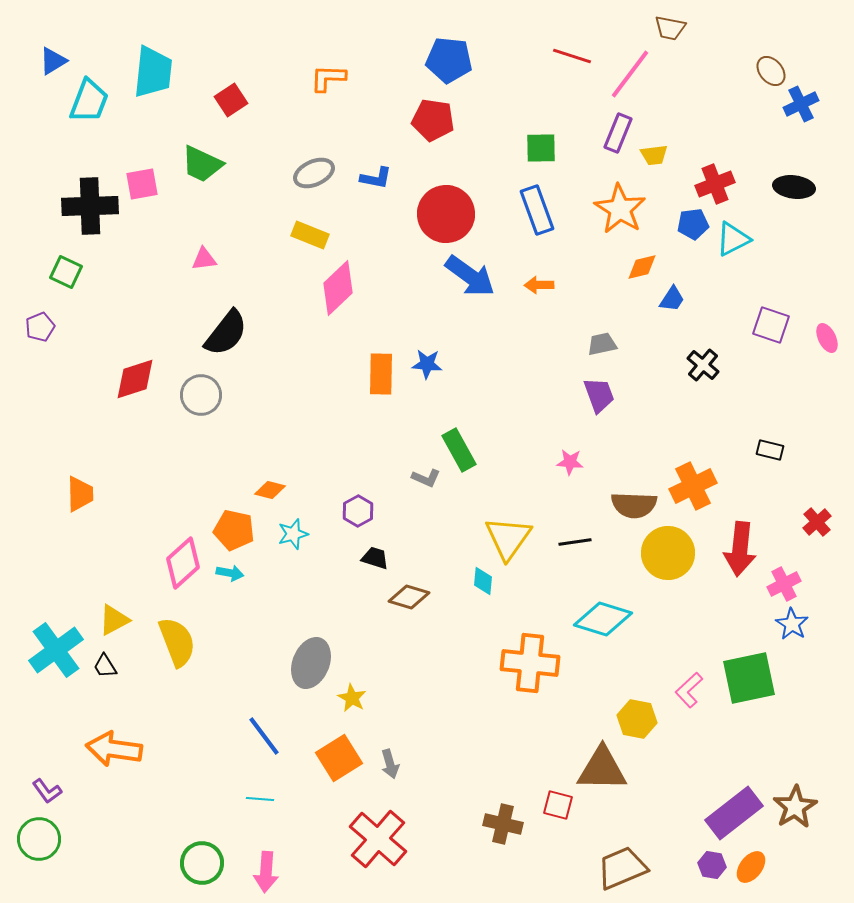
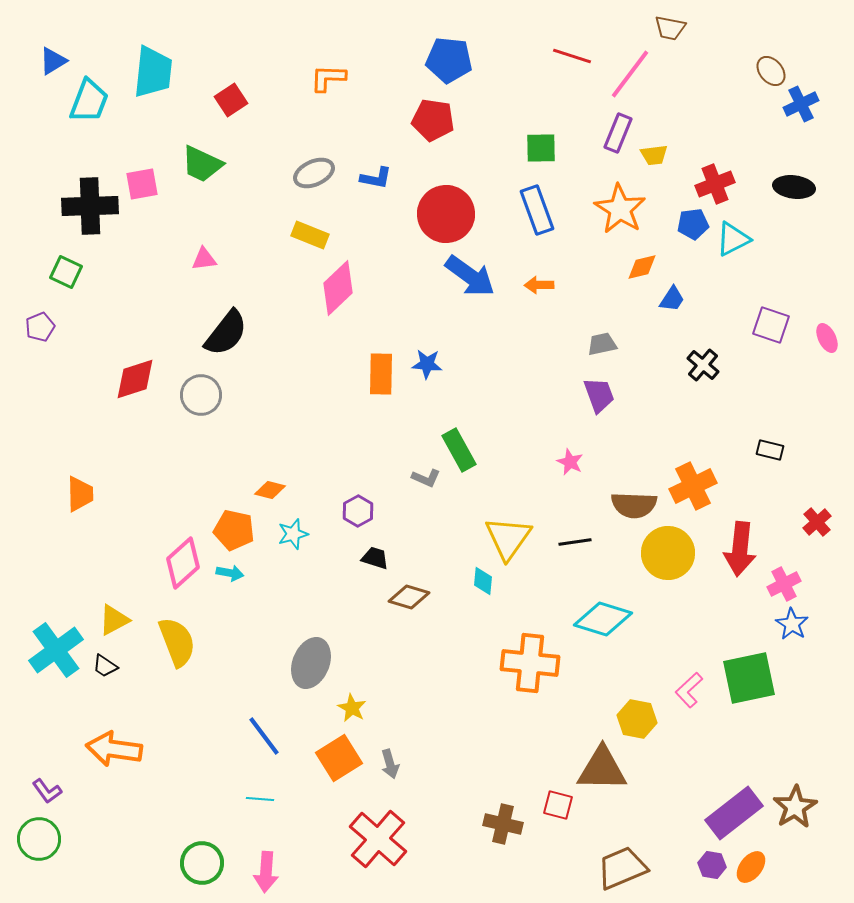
pink star at (570, 462): rotated 20 degrees clockwise
black trapezoid at (105, 666): rotated 24 degrees counterclockwise
yellow star at (352, 698): moved 10 px down
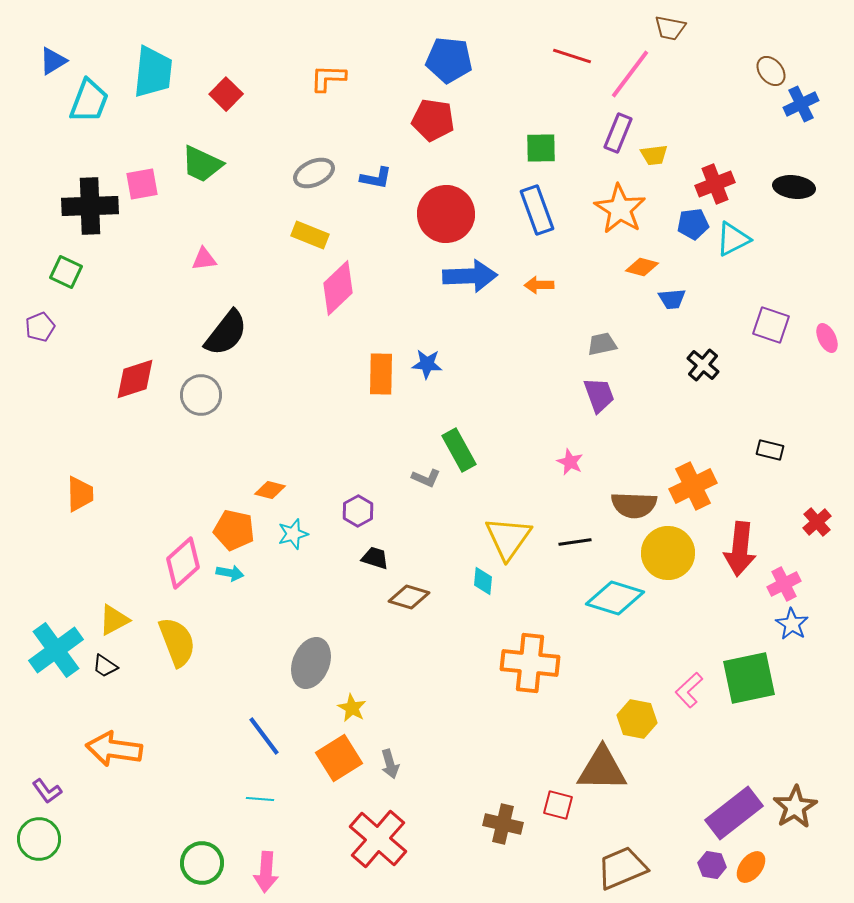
red square at (231, 100): moved 5 px left, 6 px up; rotated 12 degrees counterclockwise
orange diamond at (642, 267): rotated 28 degrees clockwise
blue arrow at (470, 276): rotated 38 degrees counterclockwise
blue trapezoid at (672, 299): rotated 52 degrees clockwise
cyan diamond at (603, 619): moved 12 px right, 21 px up
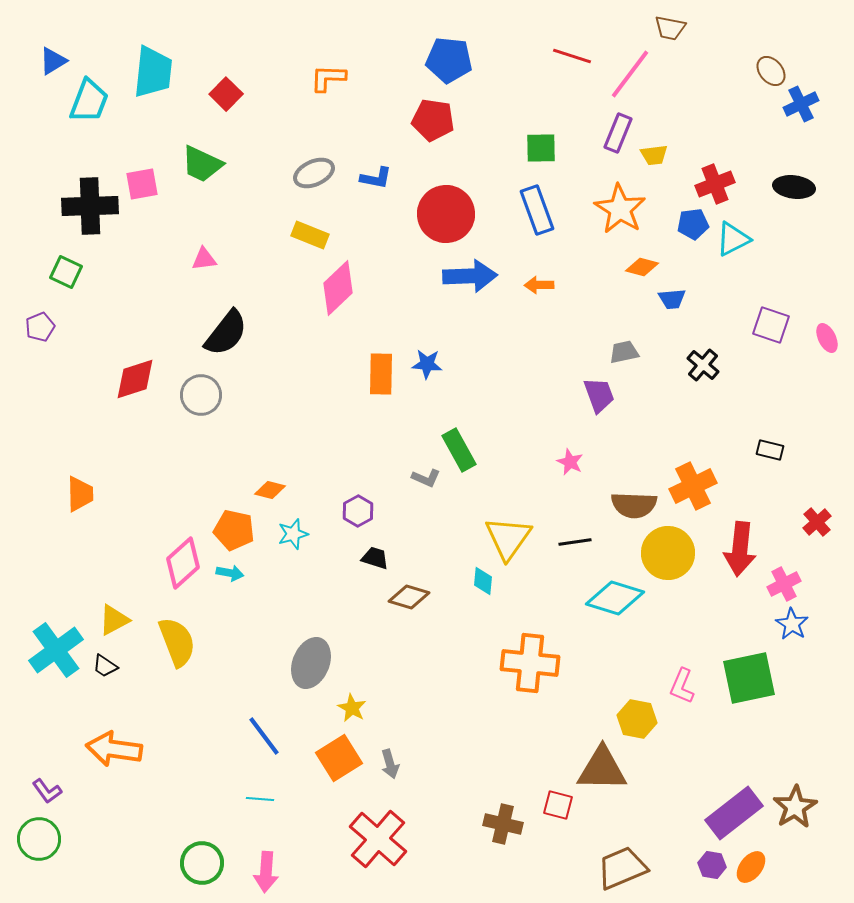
gray trapezoid at (602, 344): moved 22 px right, 8 px down
pink L-shape at (689, 690): moved 7 px left, 4 px up; rotated 24 degrees counterclockwise
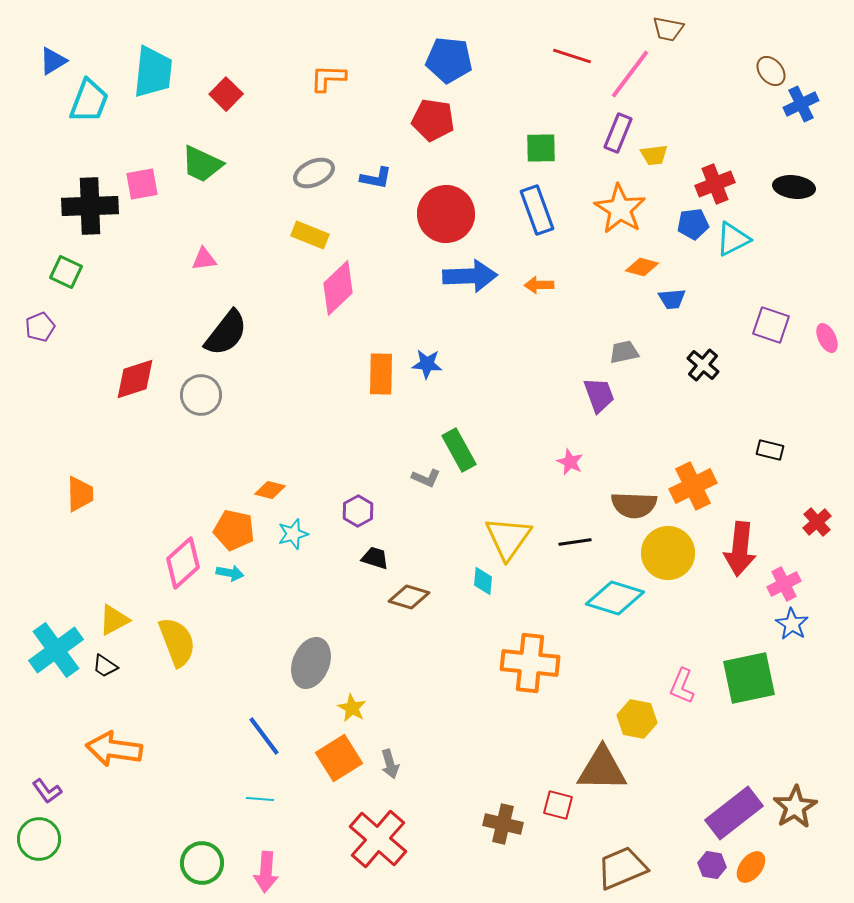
brown trapezoid at (670, 28): moved 2 px left, 1 px down
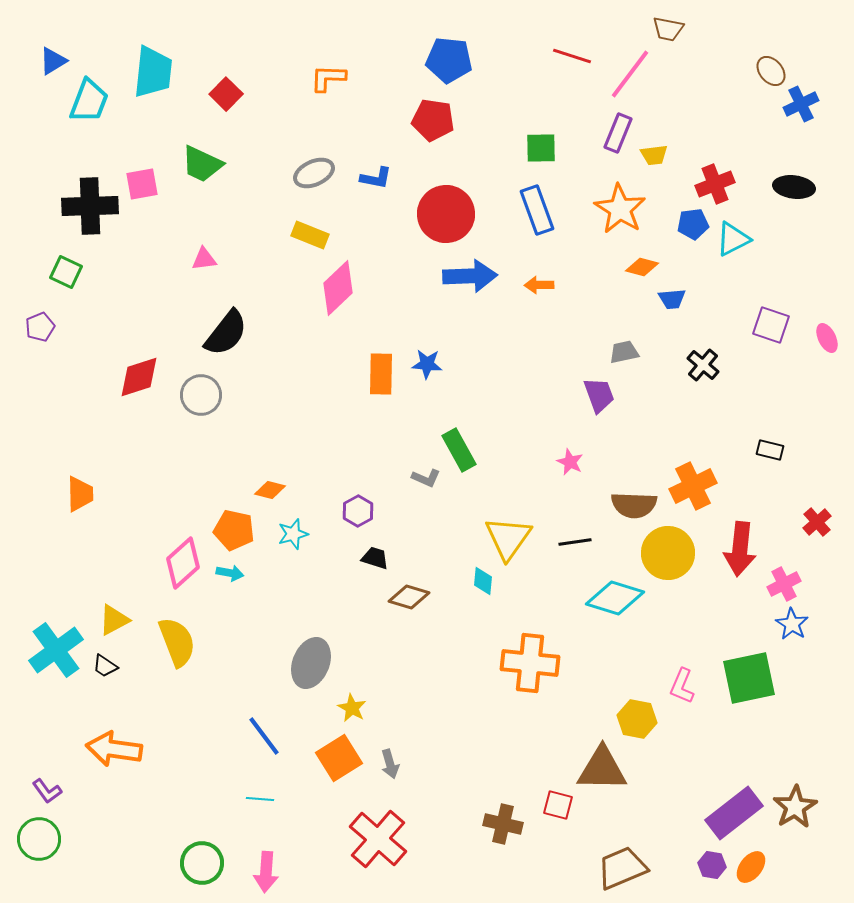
red diamond at (135, 379): moved 4 px right, 2 px up
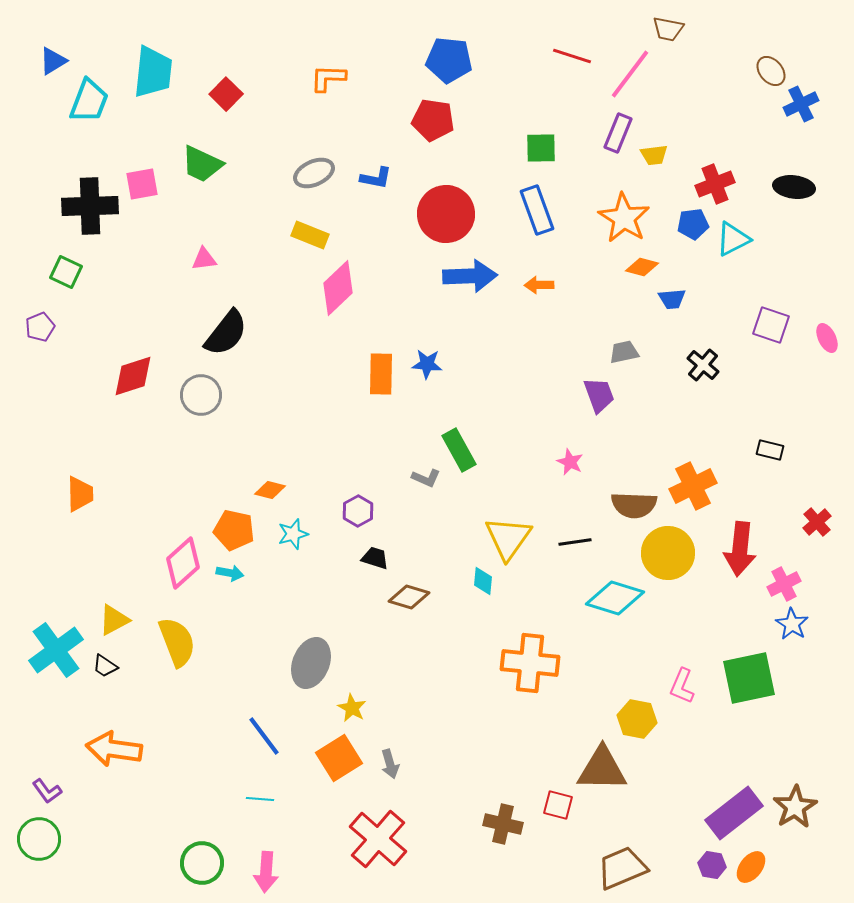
orange star at (620, 209): moved 4 px right, 9 px down
red diamond at (139, 377): moved 6 px left, 1 px up
